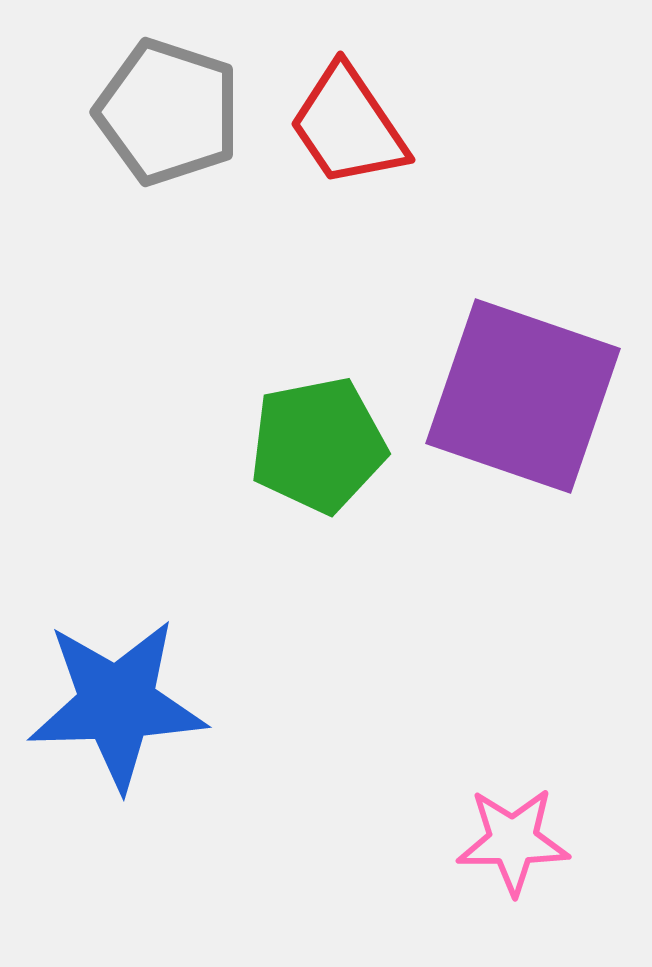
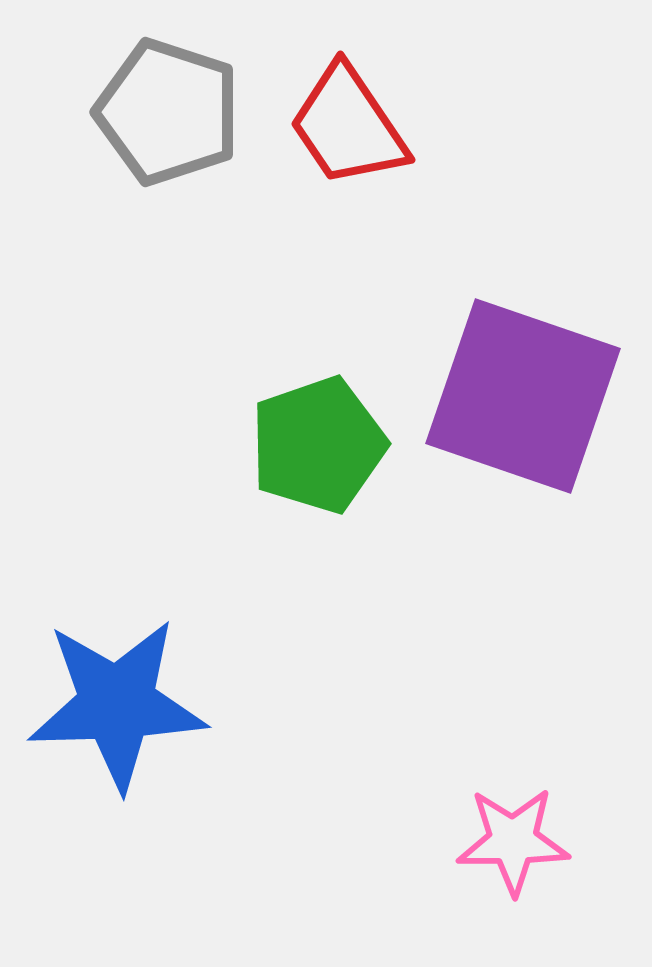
green pentagon: rotated 8 degrees counterclockwise
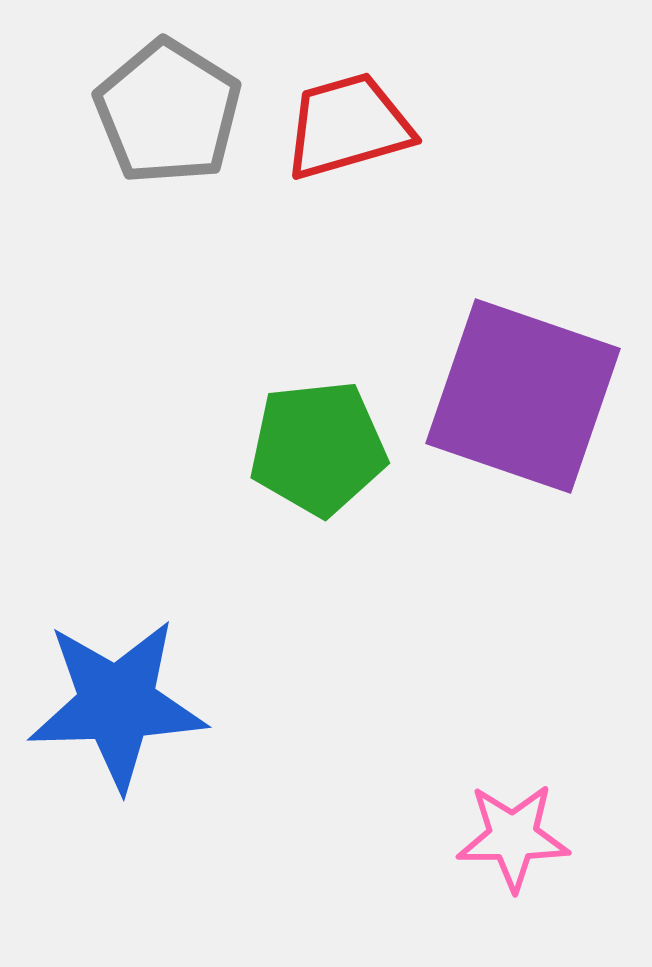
gray pentagon: rotated 14 degrees clockwise
red trapezoid: rotated 108 degrees clockwise
green pentagon: moved 3 px down; rotated 13 degrees clockwise
pink star: moved 4 px up
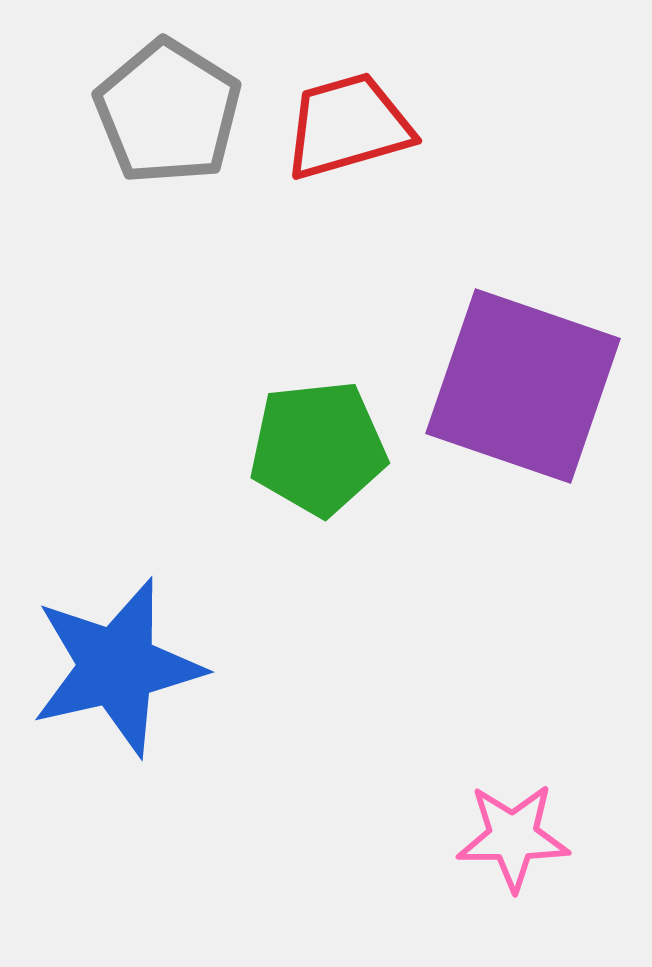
purple square: moved 10 px up
blue star: moved 37 px up; rotated 11 degrees counterclockwise
